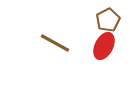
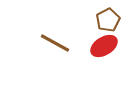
red ellipse: rotated 32 degrees clockwise
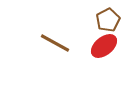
red ellipse: rotated 8 degrees counterclockwise
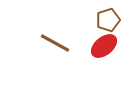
brown pentagon: rotated 10 degrees clockwise
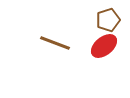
brown line: rotated 8 degrees counterclockwise
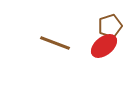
brown pentagon: moved 2 px right, 6 px down
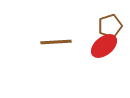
brown line: moved 1 px right, 1 px up; rotated 24 degrees counterclockwise
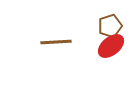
red ellipse: moved 7 px right
